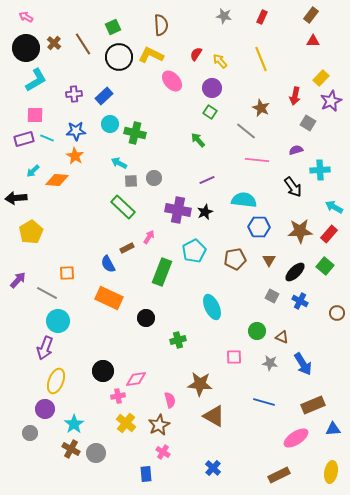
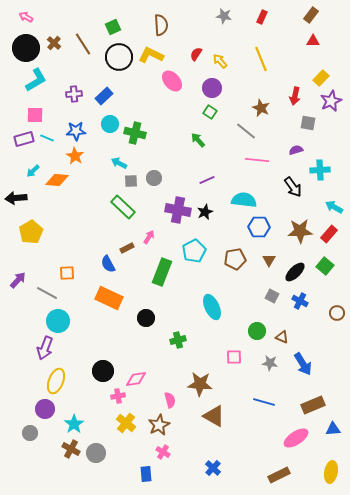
gray square at (308, 123): rotated 21 degrees counterclockwise
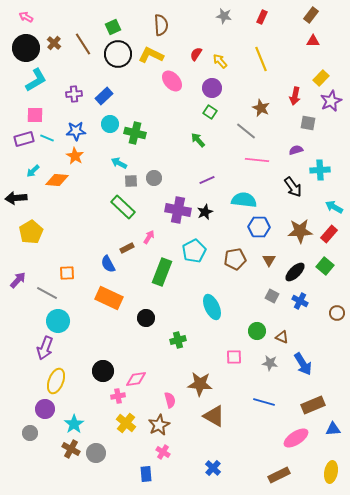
black circle at (119, 57): moved 1 px left, 3 px up
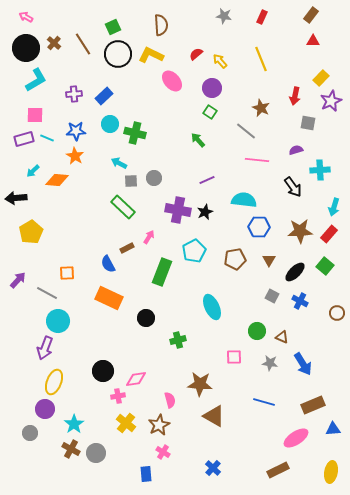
red semicircle at (196, 54): rotated 16 degrees clockwise
cyan arrow at (334, 207): rotated 102 degrees counterclockwise
yellow ellipse at (56, 381): moved 2 px left, 1 px down
brown rectangle at (279, 475): moved 1 px left, 5 px up
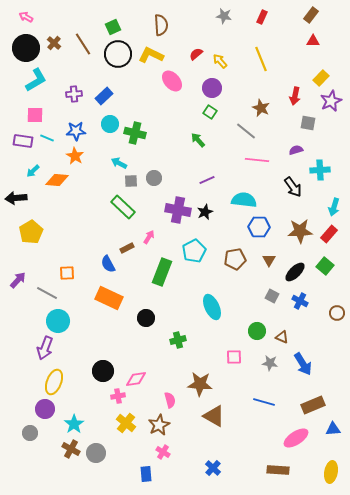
purple rectangle at (24, 139): moved 1 px left, 2 px down; rotated 24 degrees clockwise
brown rectangle at (278, 470): rotated 30 degrees clockwise
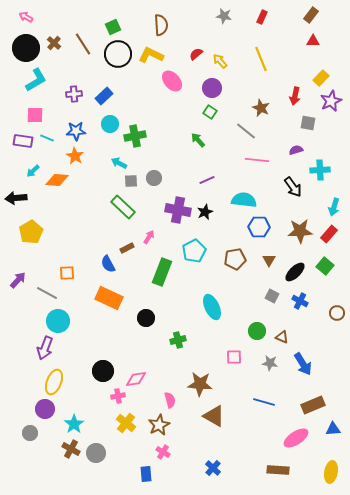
green cross at (135, 133): moved 3 px down; rotated 25 degrees counterclockwise
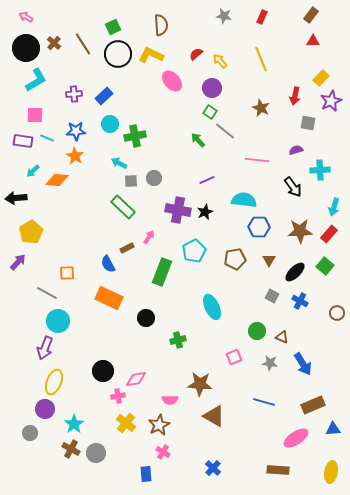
gray line at (246, 131): moved 21 px left
purple arrow at (18, 280): moved 18 px up
pink square at (234, 357): rotated 21 degrees counterclockwise
pink semicircle at (170, 400): rotated 105 degrees clockwise
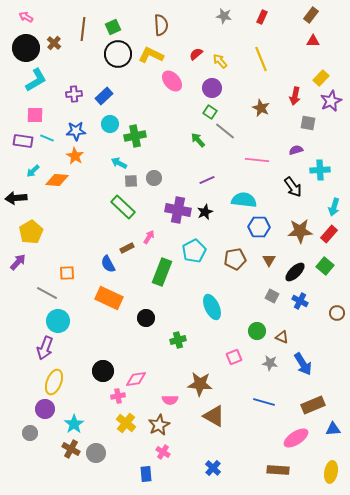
brown line at (83, 44): moved 15 px up; rotated 40 degrees clockwise
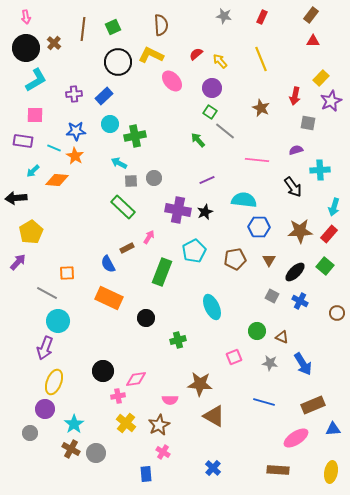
pink arrow at (26, 17): rotated 128 degrees counterclockwise
black circle at (118, 54): moved 8 px down
cyan line at (47, 138): moved 7 px right, 10 px down
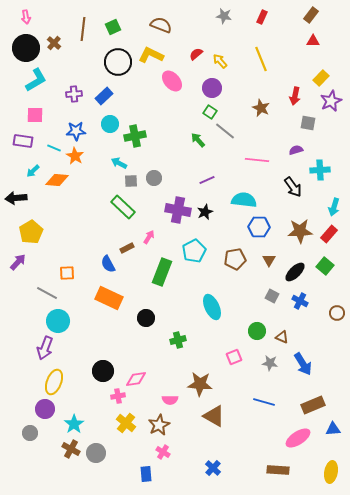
brown semicircle at (161, 25): rotated 65 degrees counterclockwise
pink ellipse at (296, 438): moved 2 px right
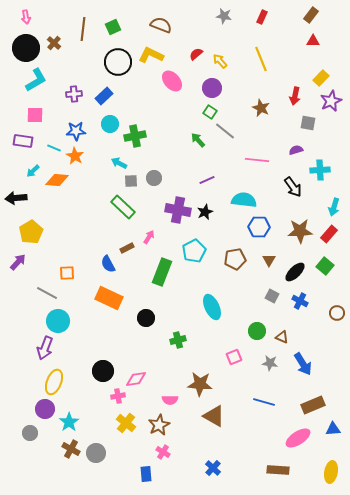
cyan star at (74, 424): moved 5 px left, 2 px up
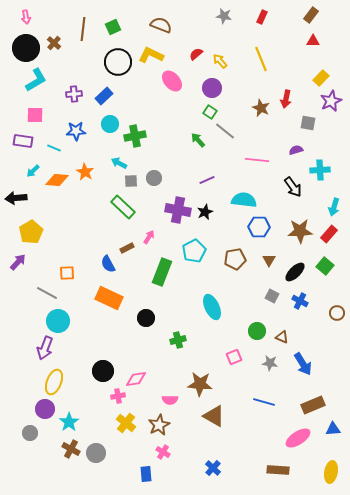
red arrow at (295, 96): moved 9 px left, 3 px down
orange star at (75, 156): moved 10 px right, 16 px down
